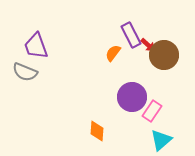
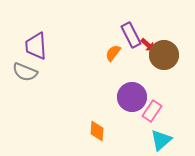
purple trapezoid: rotated 16 degrees clockwise
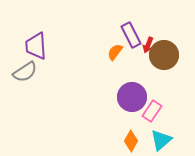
red arrow: rotated 70 degrees clockwise
orange semicircle: moved 2 px right, 1 px up
gray semicircle: rotated 55 degrees counterclockwise
orange diamond: moved 34 px right, 10 px down; rotated 25 degrees clockwise
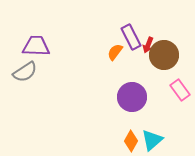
purple rectangle: moved 2 px down
purple trapezoid: rotated 96 degrees clockwise
pink rectangle: moved 28 px right, 21 px up; rotated 70 degrees counterclockwise
cyan triangle: moved 9 px left
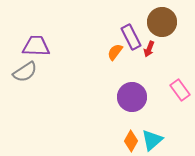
red arrow: moved 1 px right, 4 px down
brown circle: moved 2 px left, 33 px up
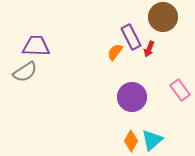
brown circle: moved 1 px right, 5 px up
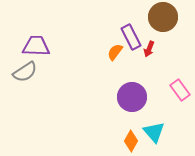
cyan triangle: moved 2 px right, 8 px up; rotated 30 degrees counterclockwise
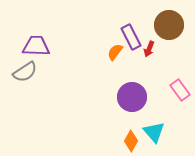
brown circle: moved 6 px right, 8 px down
